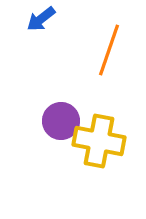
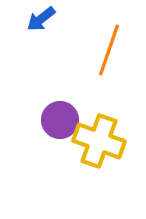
purple circle: moved 1 px left, 1 px up
yellow cross: rotated 9 degrees clockwise
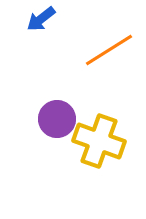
orange line: rotated 39 degrees clockwise
purple circle: moved 3 px left, 1 px up
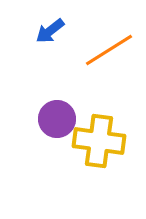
blue arrow: moved 9 px right, 12 px down
yellow cross: rotated 12 degrees counterclockwise
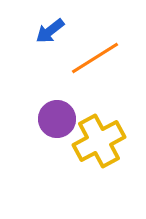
orange line: moved 14 px left, 8 px down
yellow cross: rotated 36 degrees counterclockwise
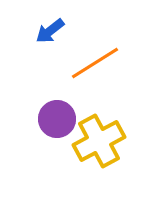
orange line: moved 5 px down
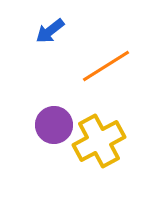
orange line: moved 11 px right, 3 px down
purple circle: moved 3 px left, 6 px down
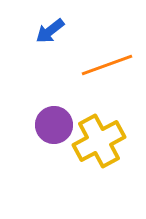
orange line: moved 1 px right, 1 px up; rotated 12 degrees clockwise
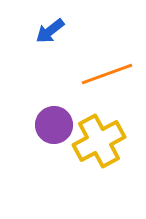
orange line: moved 9 px down
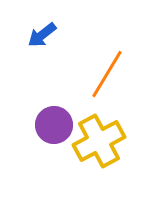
blue arrow: moved 8 px left, 4 px down
orange line: rotated 39 degrees counterclockwise
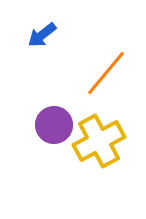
orange line: moved 1 px left, 1 px up; rotated 9 degrees clockwise
